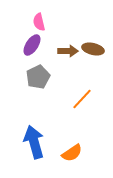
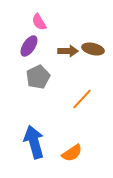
pink semicircle: rotated 18 degrees counterclockwise
purple ellipse: moved 3 px left, 1 px down
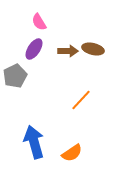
purple ellipse: moved 5 px right, 3 px down
gray pentagon: moved 23 px left, 1 px up
orange line: moved 1 px left, 1 px down
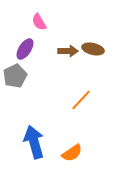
purple ellipse: moved 9 px left
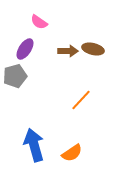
pink semicircle: rotated 24 degrees counterclockwise
gray pentagon: rotated 10 degrees clockwise
blue arrow: moved 3 px down
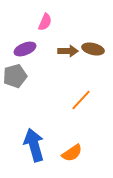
pink semicircle: moved 6 px right; rotated 102 degrees counterclockwise
purple ellipse: rotated 35 degrees clockwise
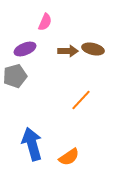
blue arrow: moved 2 px left, 1 px up
orange semicircle: moved 3 px left, 4 px down
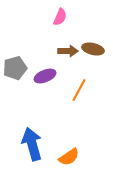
pink semicircle: moved 15 px right, 5 px up
purple ellipse: moved 20 px right, 27 px down
gray pentagon: moved 8 px up
orange line: moved 2 px left, 10 px up; rotated 15 degrees counterclockwise
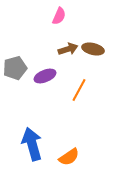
pink semicircle: moved 1 px left, 1 px up
brown arrow: moved 2 px up; rotated 18 degrees counterclockwise
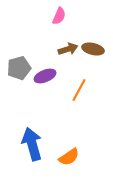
gray pentagon: moved 4 px right
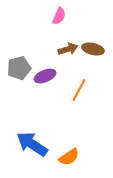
blue arrow: rotated 40 degrees counterclockwise
